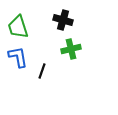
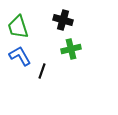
blue L-shape: moved 2 px right, 1 px up; rotated 20 degrees counterclockwise
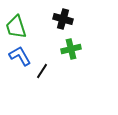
black cross: moved 1 px up
green trapezoid: moved 2 px left
black line: rotated 14 degrees clockwise
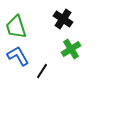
black cross: rotated 18 degrees clockwise
green cross: rotated 18 degrees counterclockwise
blue L-shape: moved 2 px left
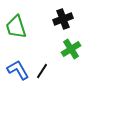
black cross: rotated 36 degrees clockwise
blue L-shape: moved 14 px down
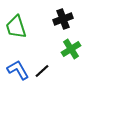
black line: rotated 14 degrees clockwise
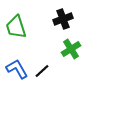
blue L-shape: moved 1 px left, 1 px up
